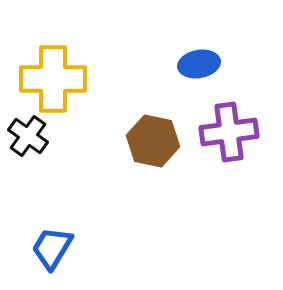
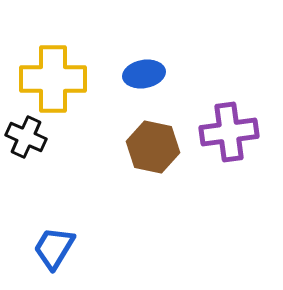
blue ellipse: moved 55 px left, 10 px down
black cross: moved 2 px left, 1 px down; rotated 12 degrees counterclockwise
brown hexagon: moved 6 px down
blue trapezoid: moved 2 px right
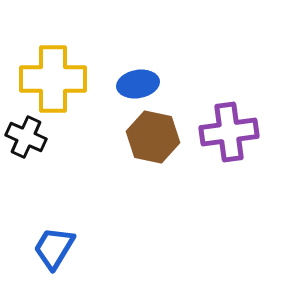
blue ellipse: moved 6 px left, 10 px down
brown hexagon: moved 10 px up
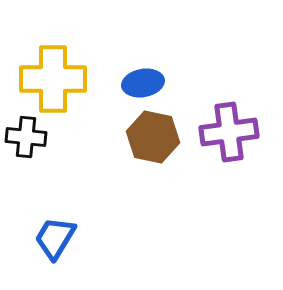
blue ellipse: moved 5 px right, 1 px up
black cross: rotated 18 degrees counterclockwise
blue trapezoid: moved 1 px right, 10 px up
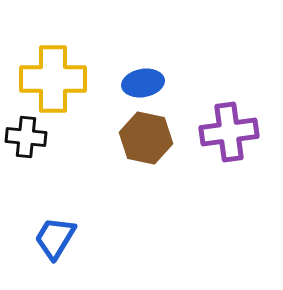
brown hexagon: moved 7 px left, 1 px down
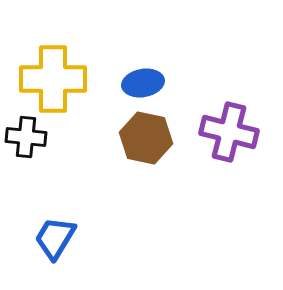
purple cross: rotated 22 degrees clockwise
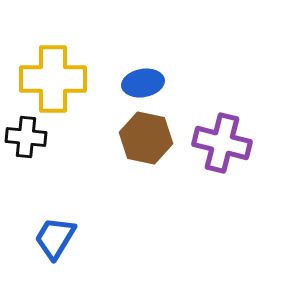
purple cross: moved 7 px left, 11 px down
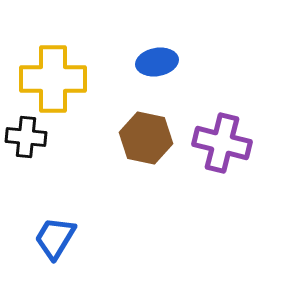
blue ellipse: moved 14 px right, 21 px up
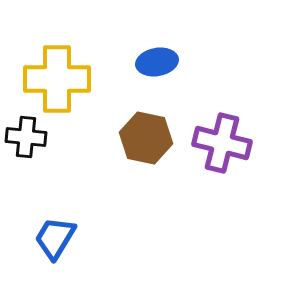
yellow cross: moved 4 px right
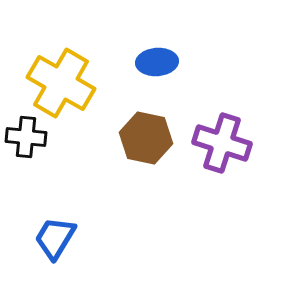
blue ellipse: rotated 6 degrees clockwise
yellow cross: moved 4 px right, 4 px down; rotated 30 degrees clockwise
purple cross: rotated 4 degrees clockwise
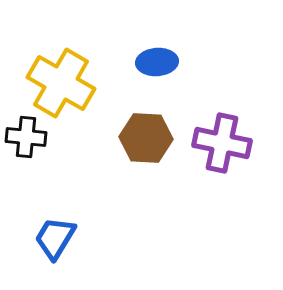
brown hexagon: rotated 9 degrees counterclockwise
purple cross: rotated 6 degrees counterclockwise
